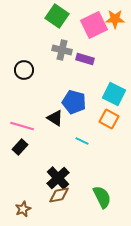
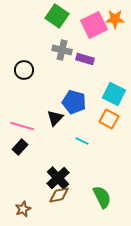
black triangle: rotated 42 degrees clockwise
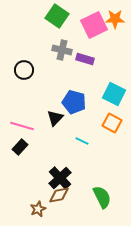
orange square: moved 3 px right, 4 px down
black cross: moved 2 px right
brown star: moved 15 px right
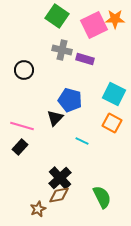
blue pentagon: moved 4 px left, 2 px up
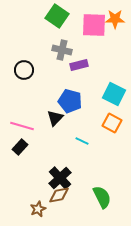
pink square: rotated 28 degrees clockwise
purple rectangle: moved 6 px left, 6 px down; rotated 30 degrees counterclockwise
blue pentagon: moved 1 px down
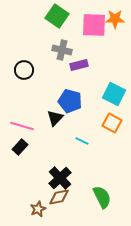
brown diamond: moved 2 px down
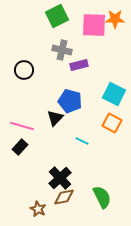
green square: rotated 30 degrees clockwise
brown diamond: moved 5 px right
brown star: rotated 21 degrees counterclockwise
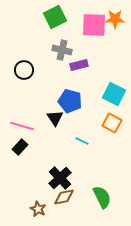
green square: moved 2 px left, 1 px down
black triangle: rotated 18 degrees counterclockwise
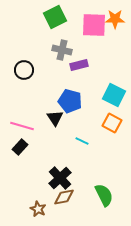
cyan square: moved 1 px down
green semicircle: moved 2 px right, 2 px up
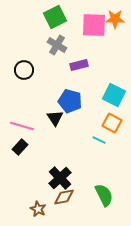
gray cross: moved 5 px left, 5 px up; rotated 18 degrees clockwise
cyan line: moved 17 px right, 1 px up
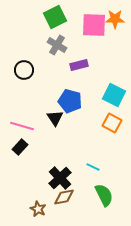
cyan line: moved 6 px left, 27 px down
